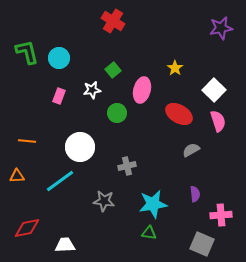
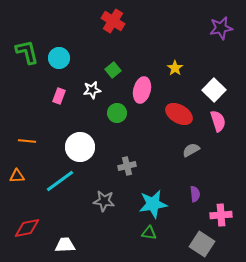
gray square: rotated 10 degrees clockwise
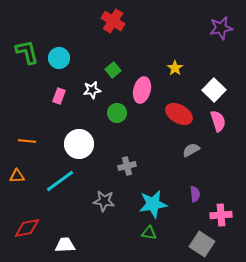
white circle: moved 1 px left, 3 px up
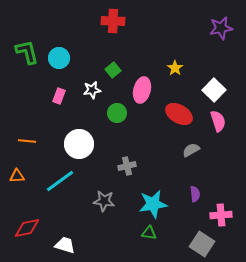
red cross: rotated 30 degrees counterclockwise
white trapezoid: rotated 20 degrees clockwise
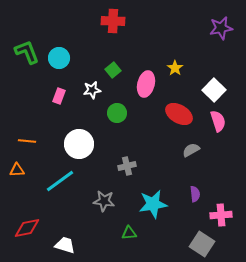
green L-shape: rotated 8 degrees counterclockwise
pink ellipse: moved 4 px right, 6 px up
orange triangle: moved 6 px up
green triangle: moved 20 px left; rotated 14 degrees counterclockwise
